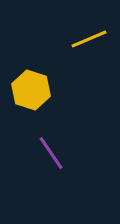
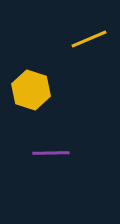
purple line: rotated 57 degrees counterclockwise
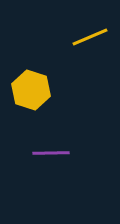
yellow line: moved 1 px right, 2 px up
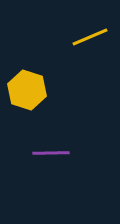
yellow hexagon: moved 4 px left
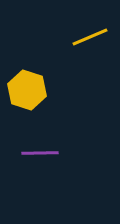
purple line: moved 11 px left
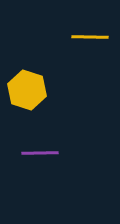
yellow line: rotated 24 degrees clockwise
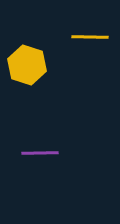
yellow hexagon: moved 25 px up
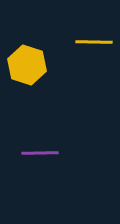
yellow line: moved 4 px right, 5 px down
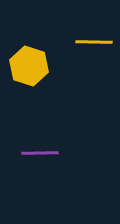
yellow hexagon: moved 2 px right, 1 px down
